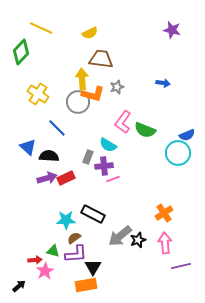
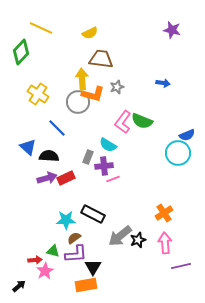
green semicircle: moved 3 px left, 9 px up
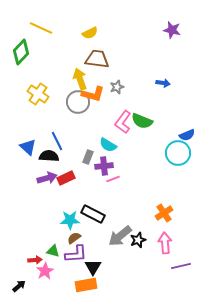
brown trapezoid: moved 4 px left
yellow arrow: moved 2 px left; rotated 15 degrees counterclockwise
blue line: moved 13 px down; rotated 18 degrees clockwise
cyan star: moved 4 px right
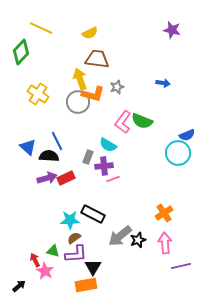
red arrow: rotated 112 degrees counterclockwise
pink star: rotated 12 degrees counterclockwise
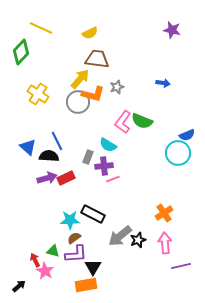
yellow arrow: rotated 60 degrees clockwise
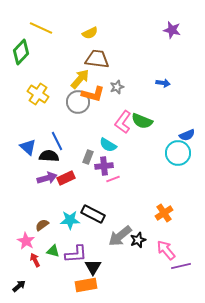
brown semicircle: moved 32 px left, 13 px up
pink arrow: moved 1 px right, 7 px down; rotated 35 degrees counterclockwise
pink star: moved 19 px left, 30 px up
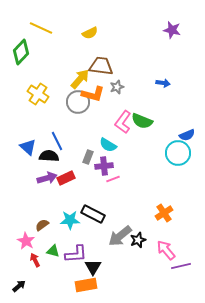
brown trapezoid: moved 4 px right, 7 px down
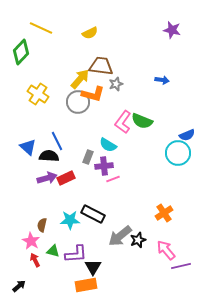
blue arrow: moved 1 px left, 3 px up
gray star: moved 1 px left, 3 px up
brown semicircle: rotated 40 degrees counterclockwise
pink star: moved 5 px right
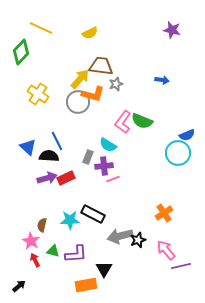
gray arrow: rotated 25 degrees clockwise
black triangle: moved 11 px right, 2 px down
